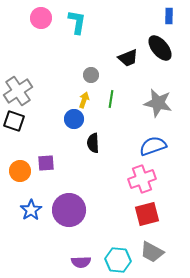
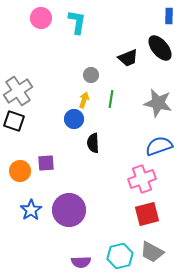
blue semicircle: moved 6 px right
cyan hexagon: moved 2 px right, 4 px up; rotated 20 degrees counterclockwise
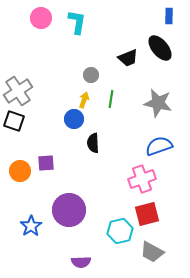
blue star: moved 16 px down
cyan hexagon: moved 25 px up
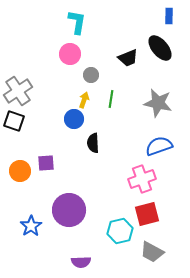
pink circle: moved 29 px right, 36 px down
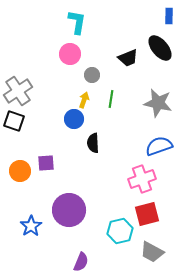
gray circle: moved 1 px right
purple semicircle: rotated 66 degrees counterclockwise
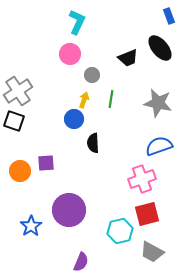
blue rectangle: rotated 21 degrees counterclockwise
cyan L-shape: rotated 15 degrees clockwise
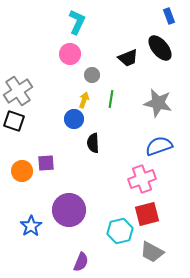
orange circle: moved 2 px right
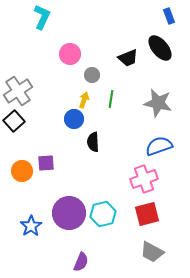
cyan L-shape: moved 35 px left, 5 px up
black square: rotated 30 degrees clockwise
black semicircle: moved 1 px up
pink cross: moved 2 px right
purple circle: moved 3 px down
cyan hexagon: moved 17 px left, 17 px up
